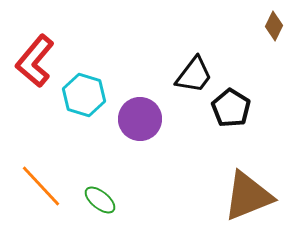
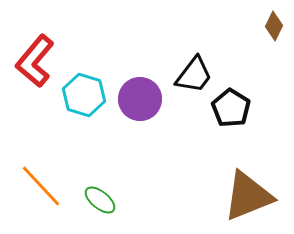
purple circle: moved 20 px up
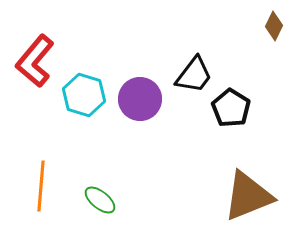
orange line: rotated 48 degrees clockwise
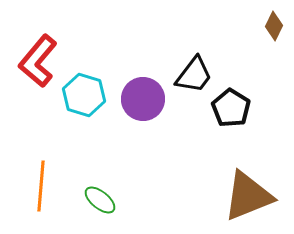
red L-shape: moved 3 px right
purple circle: moved 3 px right
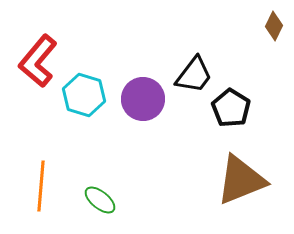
brown triangle: moved 7 px left, 16 px up
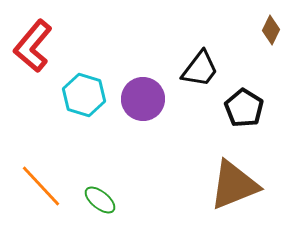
brown diamond: moved 3 px left, 4 px down
red L-shape: moved 5 px left, 15 px up
black trapezoid: moved 6 px right, 6 px up
black pentagon: moved 13 px right
brown triangle: moved 7 px left, 5 px down
orange line: rotated 48 degrees counterclockwise
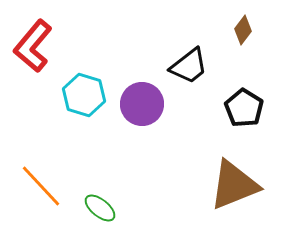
brown diamond: moved 28 px left; rotated 12 degrees clockwise
black trapezoid: moved 11 px left, 3 px up; rotated 15 degrees clockwise
purple circle: moved 1 px left, 5 px down
green ellipse: moved 8 px down
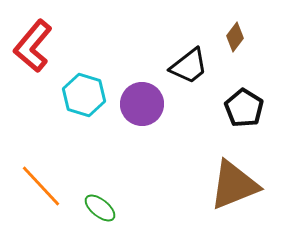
brown diamond: moved 8 px left, 7 px down
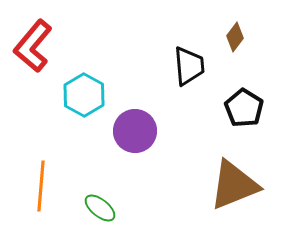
black trapezoid: rotated 57 degrees counterclockwise
cyan hexagon: rotated 12 degrees clockwise
purple circle: moved 7 px left, 27 px down
orange line: rotated 48 degrees clockwise
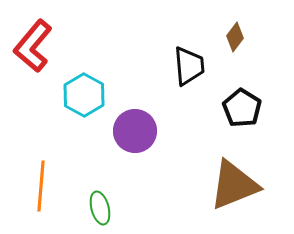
black pentagon: moved 2 px left
green ellipse: rotated 36 degrees clockwise
